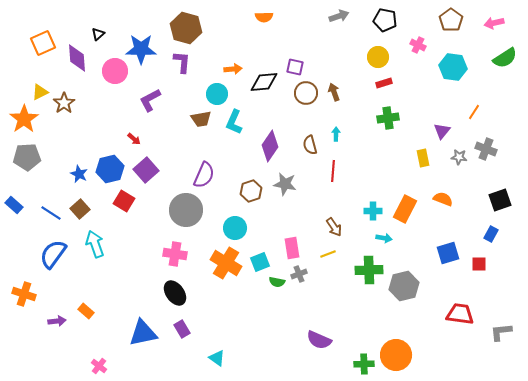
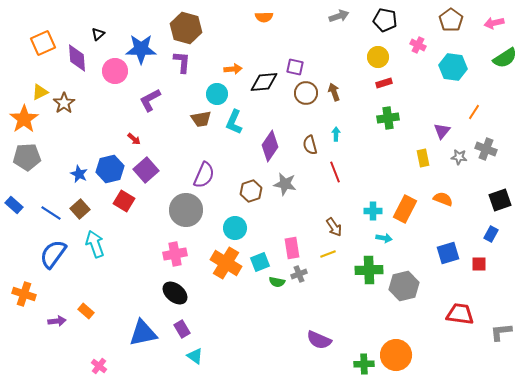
red line at (333, 171): moved 2 px right, 1 px down; rotated 25 degrees counterclockwise
pink cross at (175, 254): rotated 20 degrees counterclockwise
black ellipse at (175, 293): rotated 15 degrees counterclockwise
cyan triangle at (217, 358): moved 22 px left, 2 px up
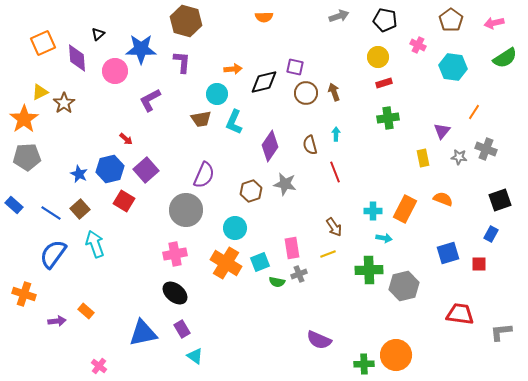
brown hexagon at (186, 28): moved 7 px up
black diamond at (264, 82): rotated 8 degrees counterclockwise
red arrow at (134, 139): moved 8 px left
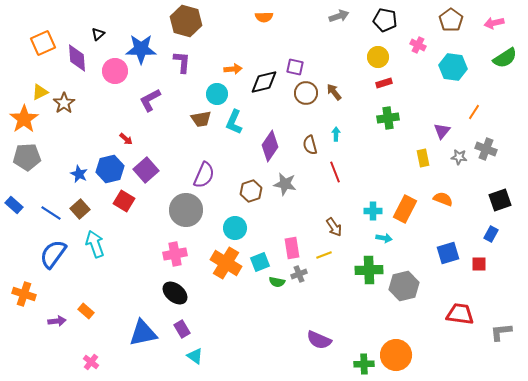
brown arrow at (334, 92): rotated 18 degrees counterclockwise
yellow line at (328, 254): moved 4 px left, 1 px down
pink cross at (99, 366): moved 8 px left, 4 px up
